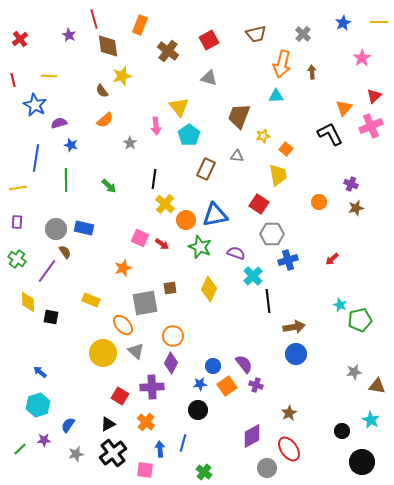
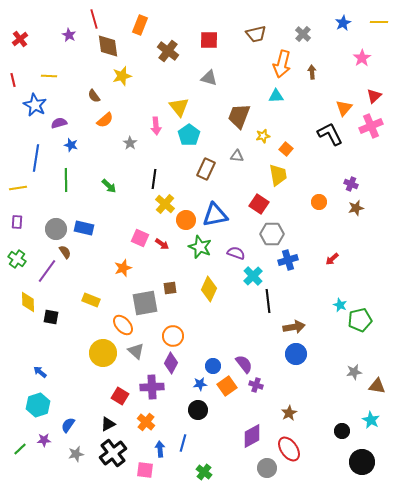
red square at (209, 40): rotated 30 degrees clockwise
brown semicircle at (102, 91): moved 8 px left, 5 px down
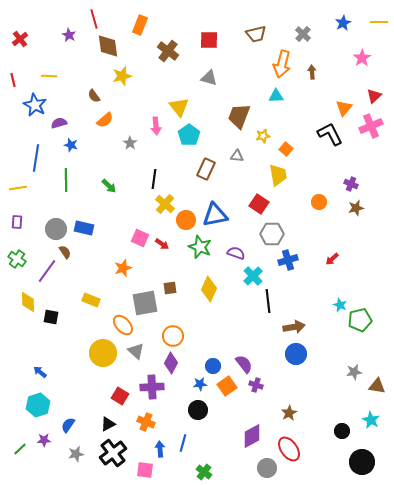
orange cross at (146, 422): rotated 18 degrees counterclockwise
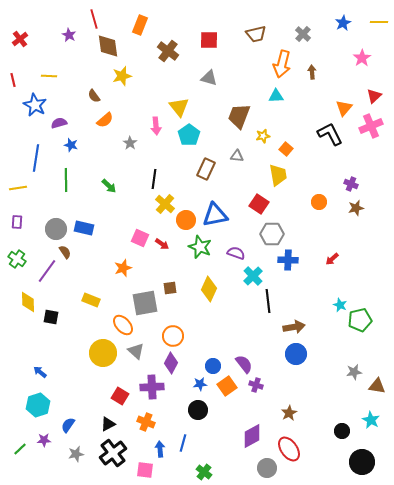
blue cross at (288, 260): rotated 18 degrees clockwise
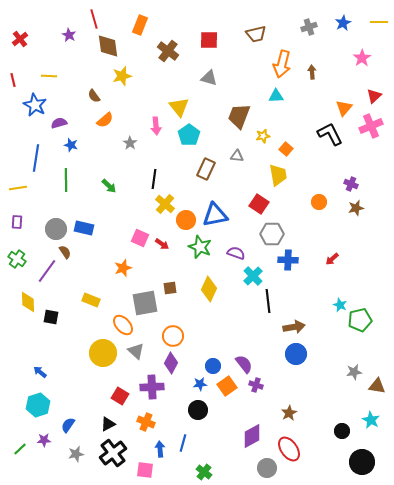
gray cross at (303, 34): moved 6 px right, 7 px up; rotated 28 degrees clockwise
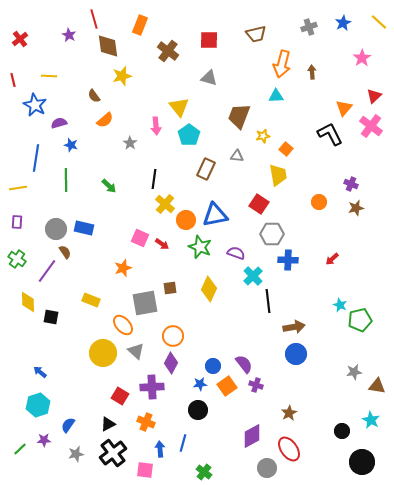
yellow line at (379, 22): rotated 42 degrees clockwise
pink cross at (371, 126): rotated 30 degrees counterclockwise
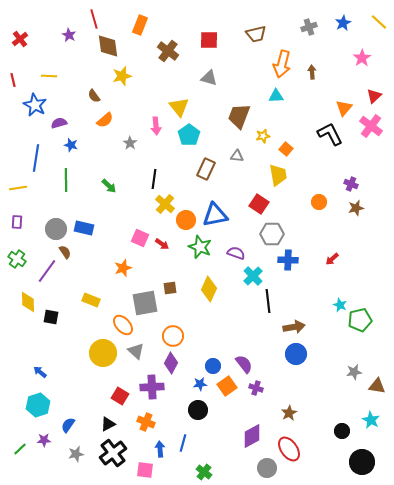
purple cross at (256, 385): moved 3 px down
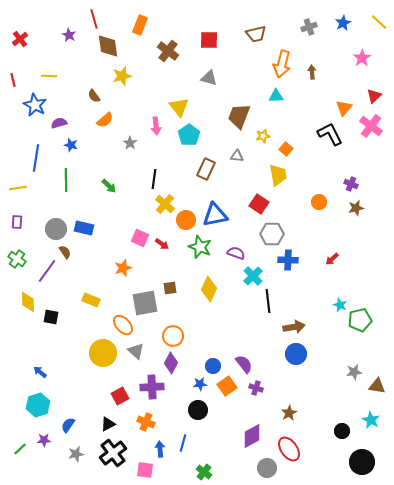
red square at (120, 396): rotated 30 degrees clockwise
